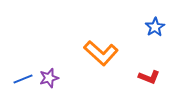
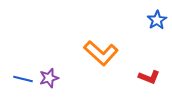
blue star: moved 2 px right, 7 px up
blue line: rotated 36 degrees clockwise
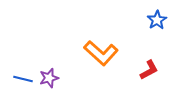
red L-shape: moved 7 px up; rotated 50 degrees counterclockwise
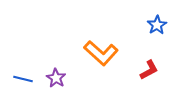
blue star: moved 5 px down
purple star: moved 7 px right; rotated 24 degrees counterclockwise
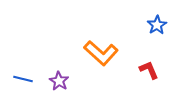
red L-shape: rotated 85 degrees counterclockwise
purple star: moved 3 px right, 3 px down
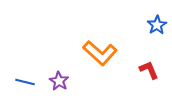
orange L-shape: moved 1 px left
blue line: moved 2 px right, 3 px down
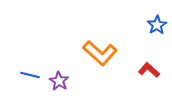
red L-shape: rotated 25 degrees counterclockwise
blue line: moved 5 px right, 7 px up
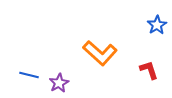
red L-shape: rotated 30 degrees clockwise
blue line: moved 1 px left
purple star: moved 2 px down; rotated 12 degrees clockwise
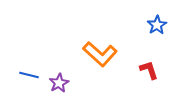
orange L-shape: moved 1 px down
